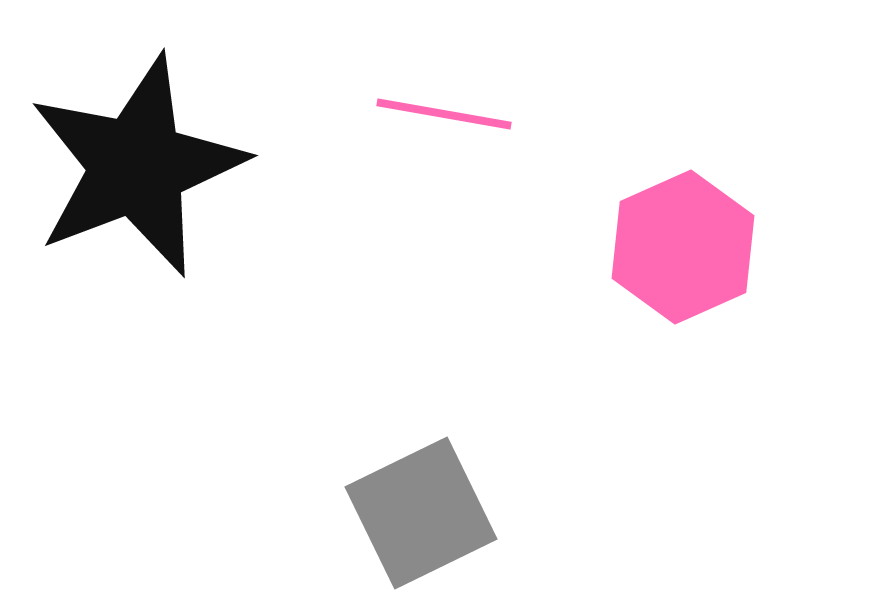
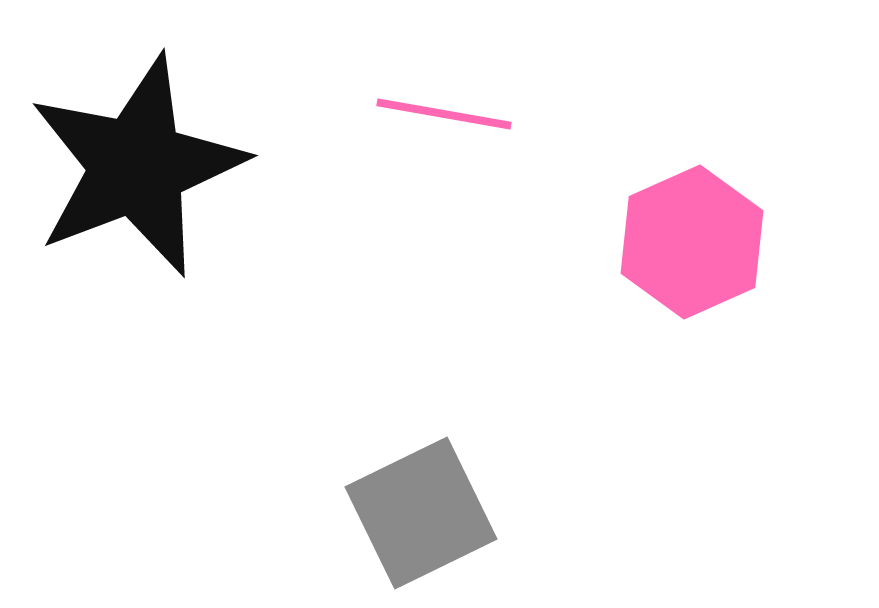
pink hexagon: moved 9 px right, 5 px up
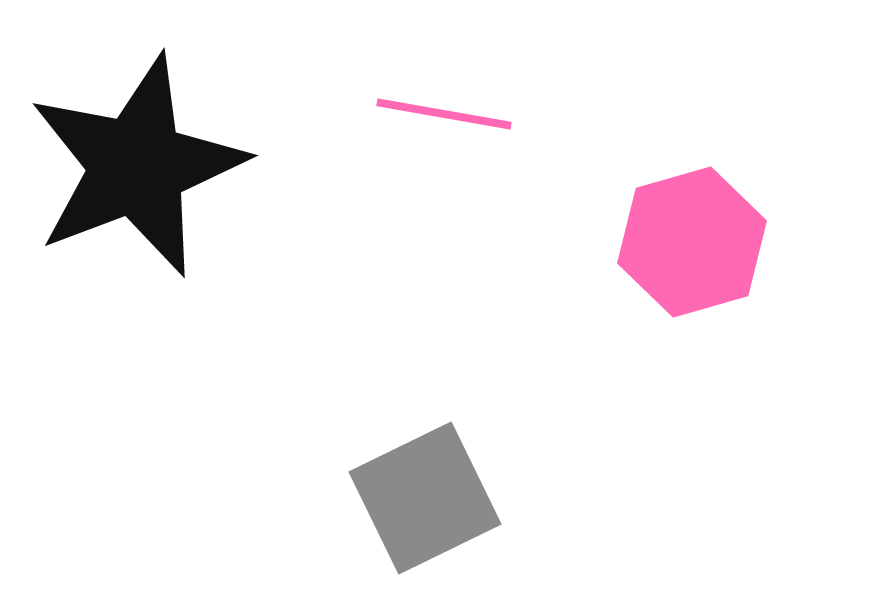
pink hexagon: rotated 8 degrees clockwise
gray square: moved 4 px right, 15 px up
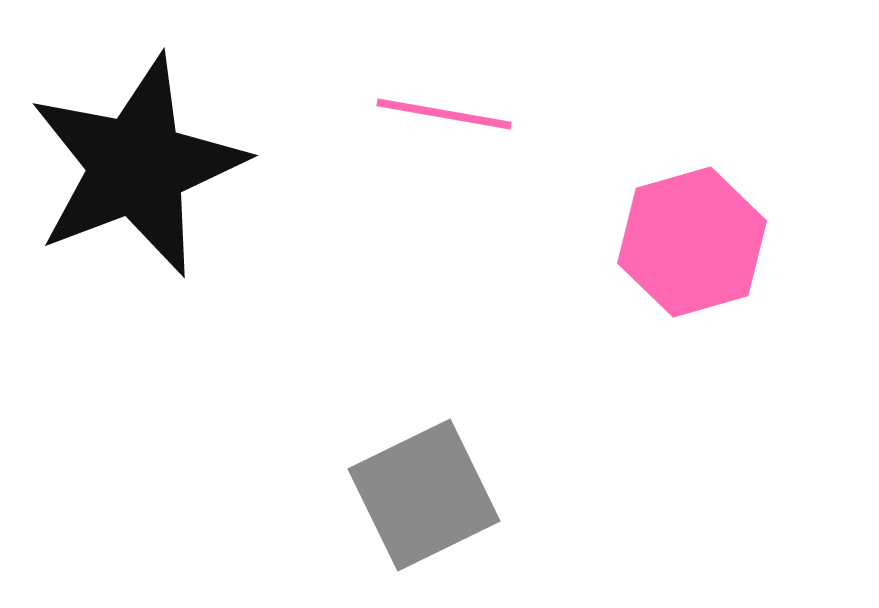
gray square: moved 1 px left, 3 px up
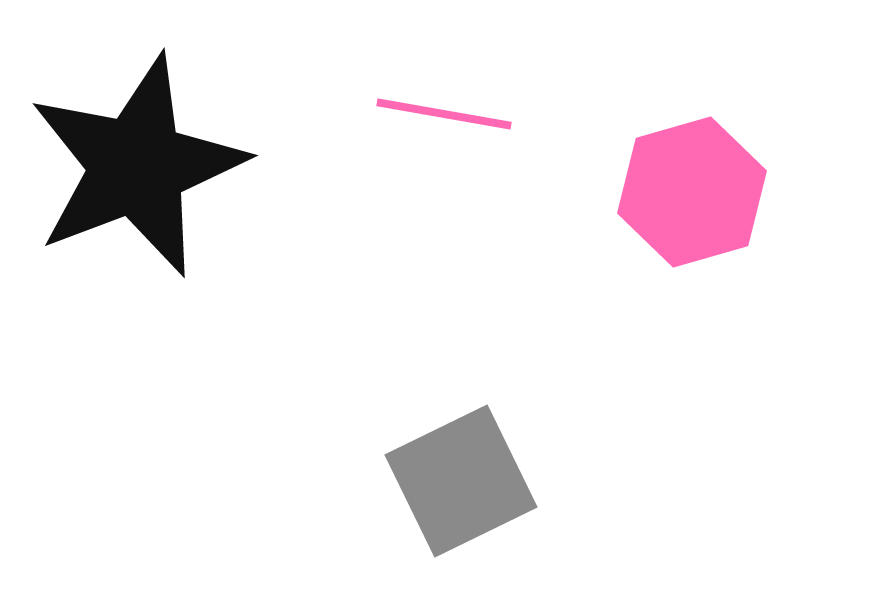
pink hexagon: moved 50 px up
gray square: moved 37 px right, 14 px up
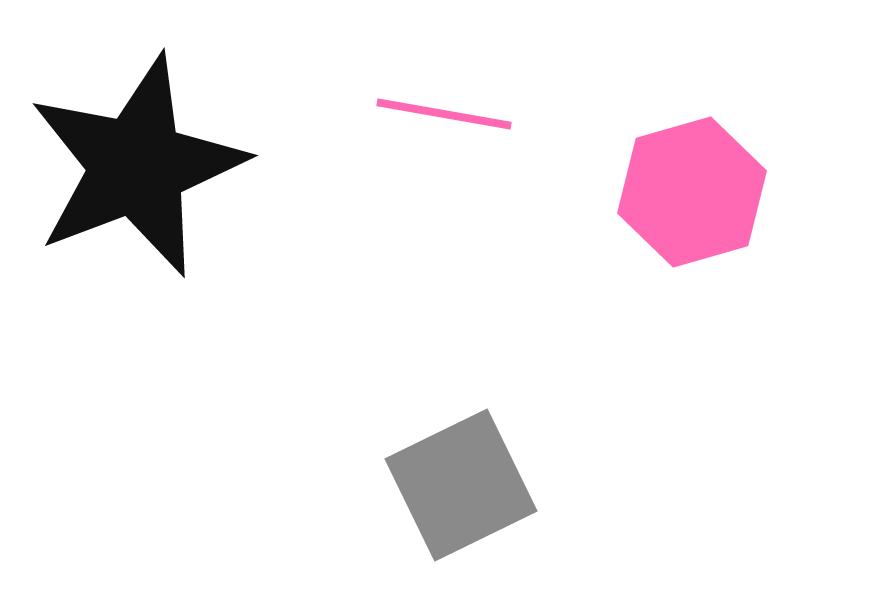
gray square: moved 4 px down
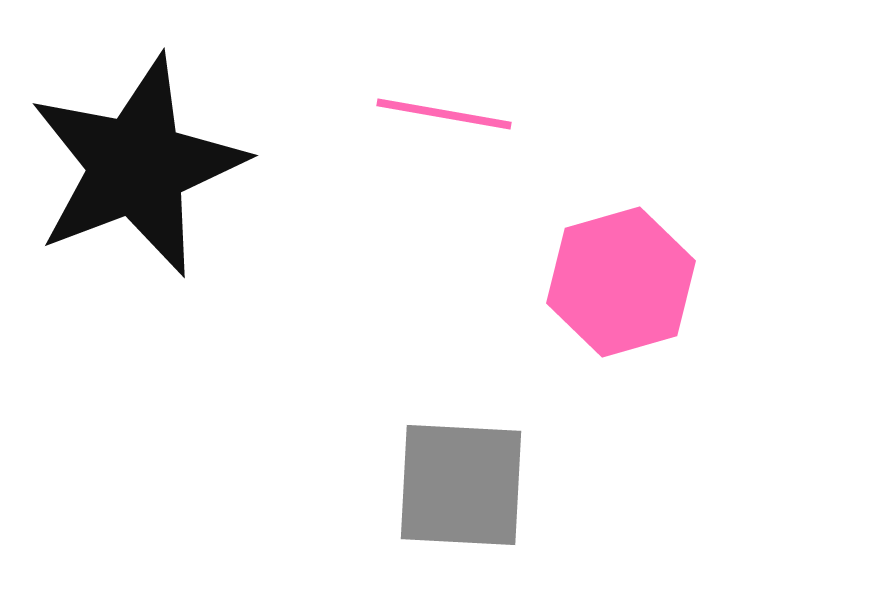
pink hexagon: moved 71 px left, 90 px down
gray square: rotated 29 degrees clockwise
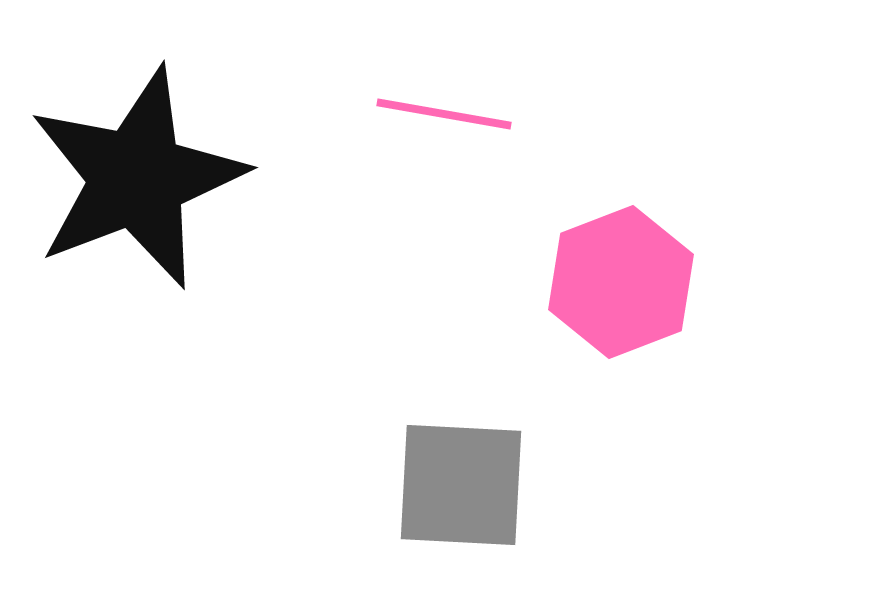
black star: moved 12 px down
pink hexagon: rotated 5 degrees counterclockwise
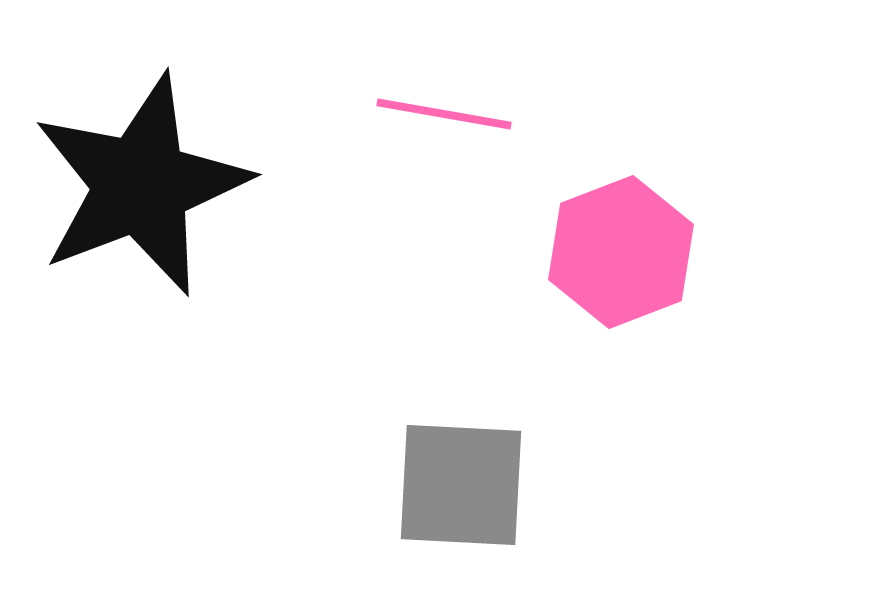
black star: moved 4 px right, 7 px down
pink hexagon: moved 30 px up
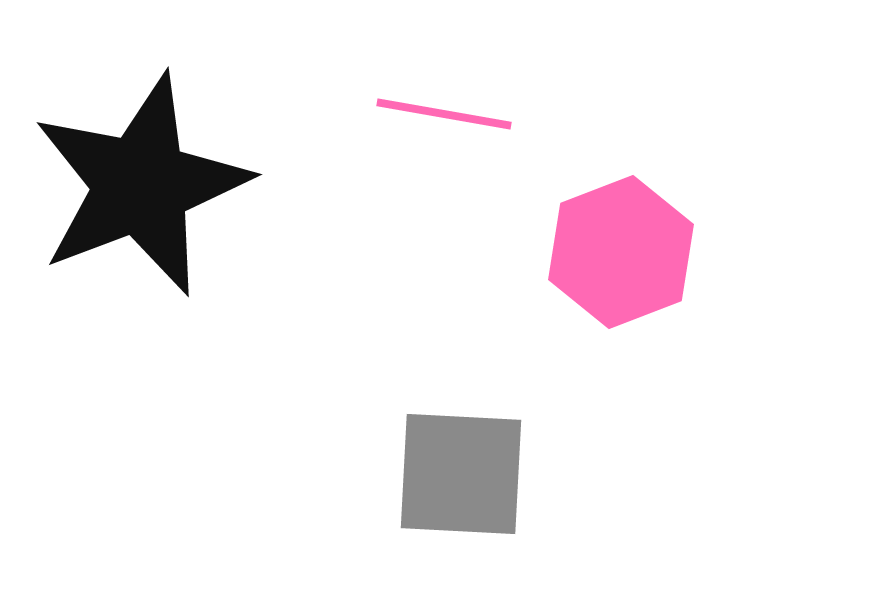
gray square: moved 11 px up
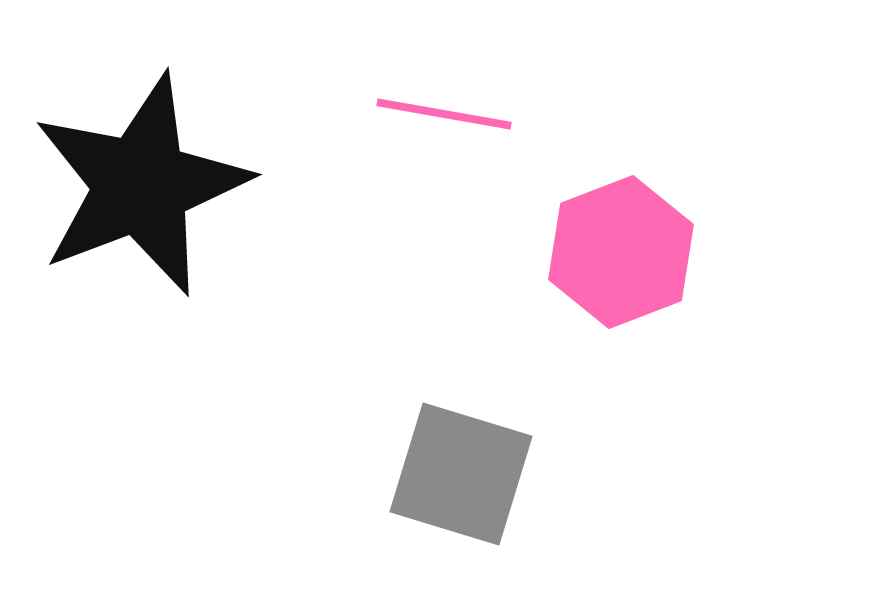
gray square: rotated 14 degrees clockwise
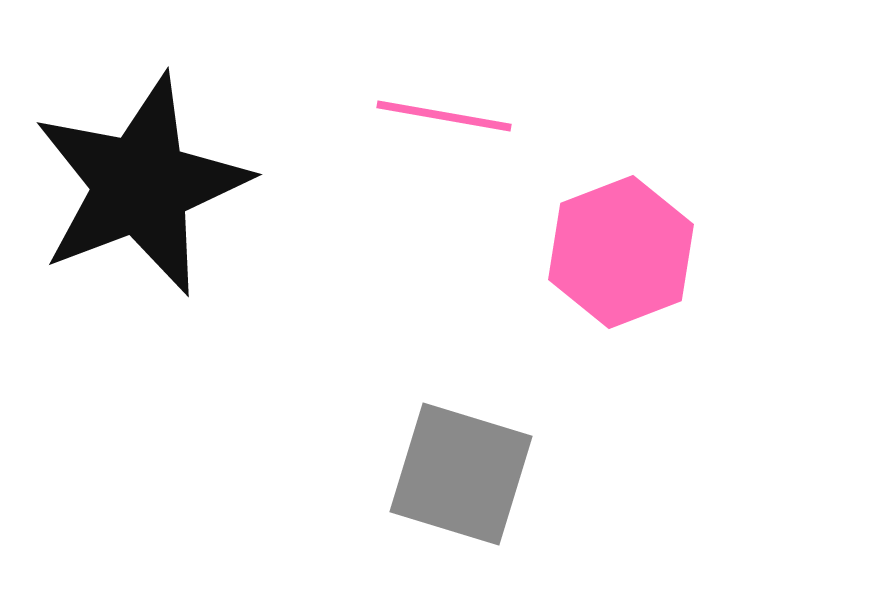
pink line: moved 2 px down
